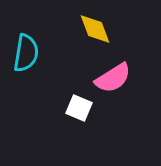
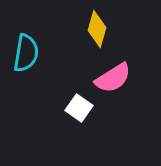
yellow diamond: moved 2 px right; rotated 36 degrees clockwise
white square: rotated 12 degrees clockwise
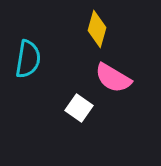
cyan semicircle: moved 2 px right, 6 px down
pink semicircle: rotated 63 degrees clockwise
